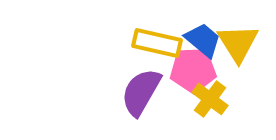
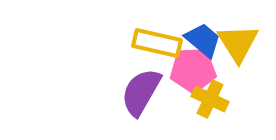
yellow cross: rotated 12 degrees counterclockwise
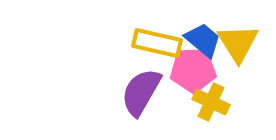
yellow cross: moved 1 px right, 3 px down
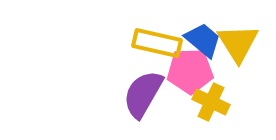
pink pentagon: moved 3 px left, 1 px down
purple semicircle: moved 2 px right, 2 px down
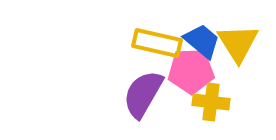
blue trapezoid: moved 1 px left, 1 px down
pink pentagon: moved 1 px right
yellow cross: rotated 18 degrees counterclockwise
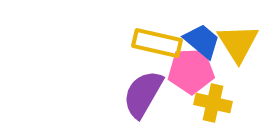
yellow cross: moved 2 px right, 1 px down; rotated 6 degrees clockwise
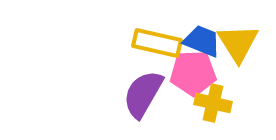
blue trapezoid: rotated 18 degrees counterclockwise
pink pentagon: moved 2 px right, 2 px down
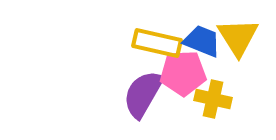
yellow triangle: moved 6 px up
pink pentagon: moved 10 px left
yellow cross: moved 4 px up
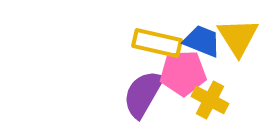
yellow cross: moved 3 px left, 1 px down; rotated 15 degrees clockwise
